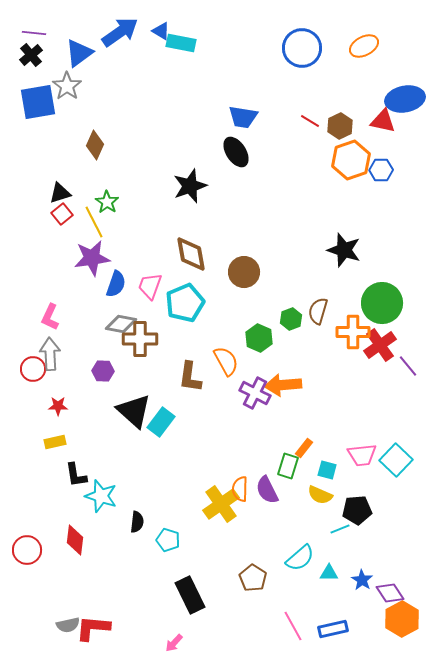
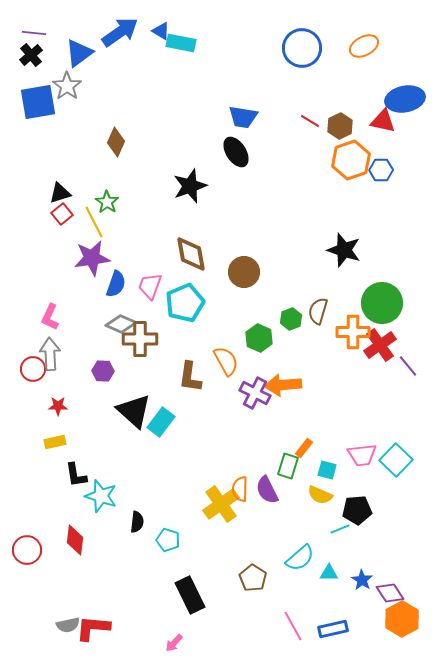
brown diamond at (95, 145): moved 21 px right, 3 px up
gray diamond at (121, 324): rotated 12 degrees clockwise
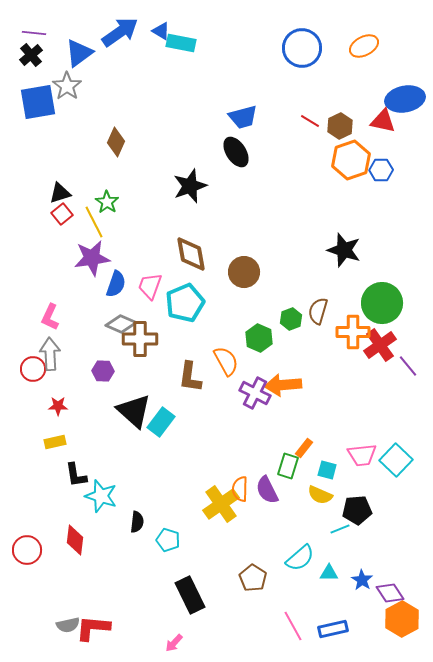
blue trapezoid at (243, 117): rotated 24 degrees counterclockwise
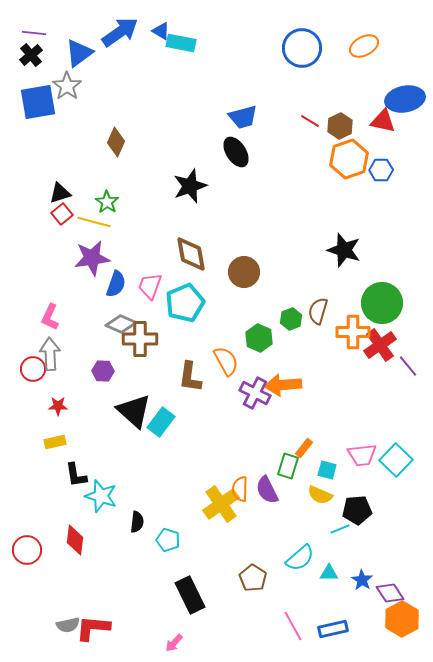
orange hexagon at (351, 160): moved 2 px left, 1 px up
yellow line at (94, 222): rotated 48 degrees counterclockwise
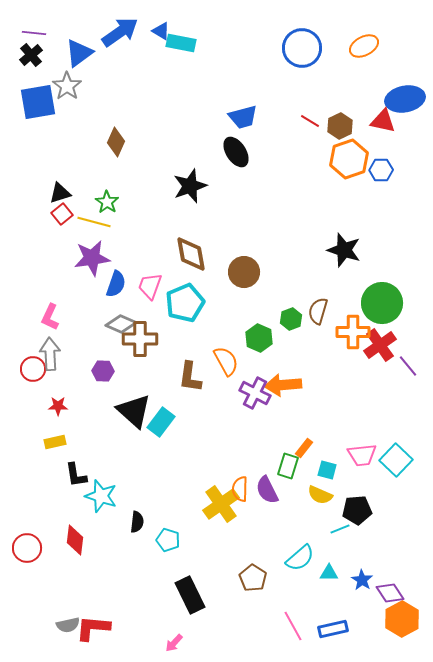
red circle at (27, 550): moved 2 px up
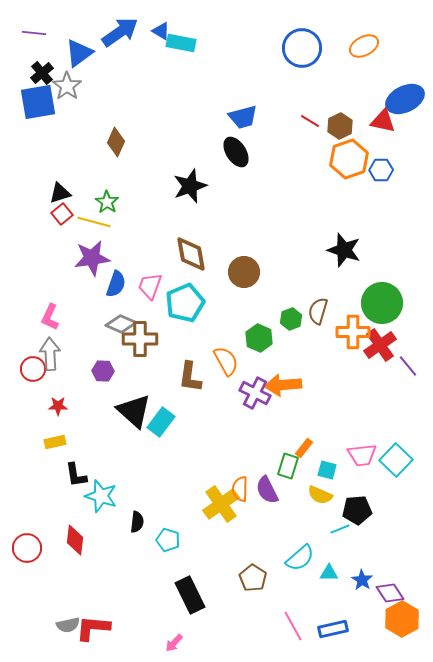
black cross at (31, 55): moved 11 px right, 18 px down
blue ellipse at (405, 99): rotated 15 degrees counterclockwise
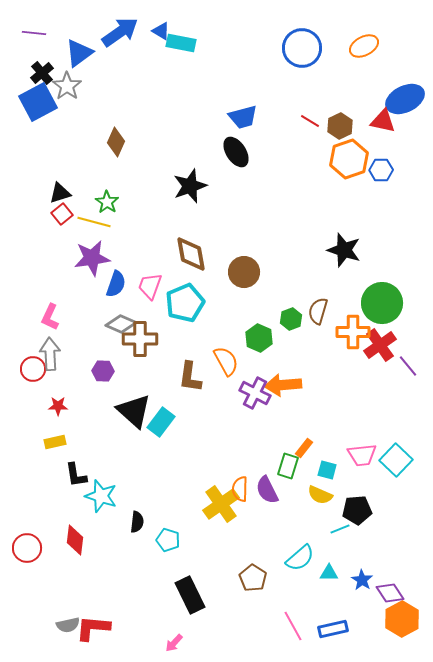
blue square at (38, 102): rotated 18 degrees counterclockwise
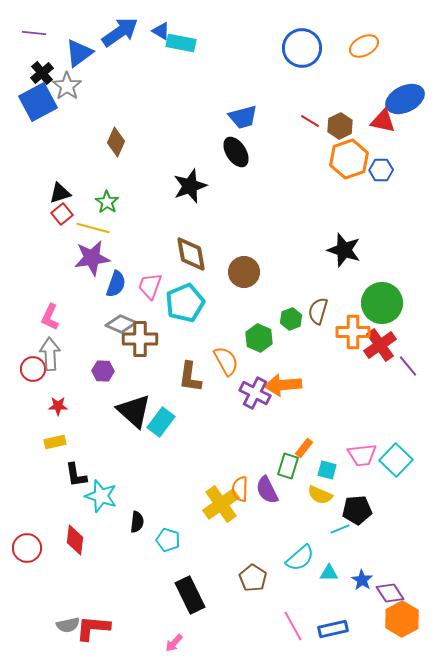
yellow line at (94, 222): moved 1 px left, 6 px down
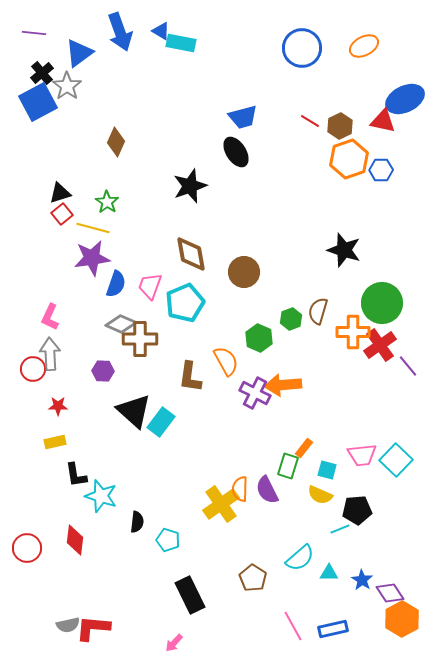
blue arrow at (120, 32): rotated 105 degrees clockwise
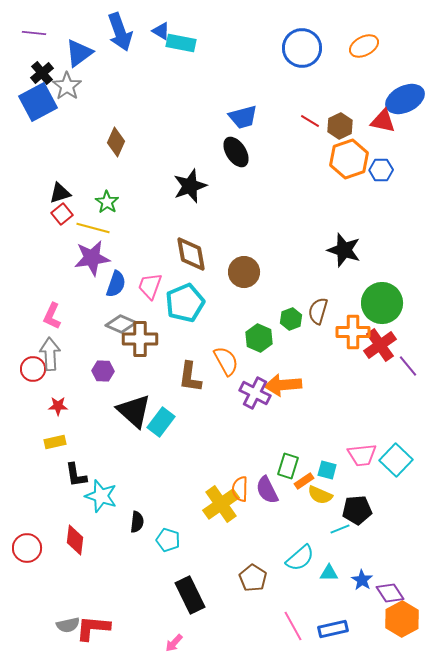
pink L-shape at (50, 317): moved 2 px right, 1 px up
orange rectangle at (304, 448): moved 33 px down; rotated 18 degrees clockwise
